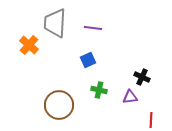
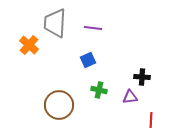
black cross: rotated 21 degrees counterclockwise
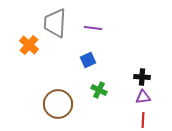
green cross: rotated 14 degrees clockwise
purple triangle: moved 13 px right
brown circle: moved 1 px left, 1 px up
red line: moved 8 px left
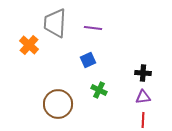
black cross: moved 1 px right, 4 px up
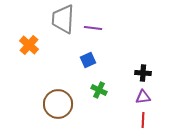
gray trapezoid: moved 8 px right, 4 px up
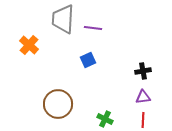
black cross: moved 2 px up; rotated 14 degrees counterclockwise
green cross: moved 6 px right, 29 px down
